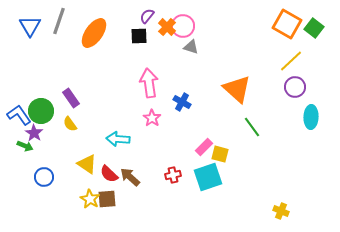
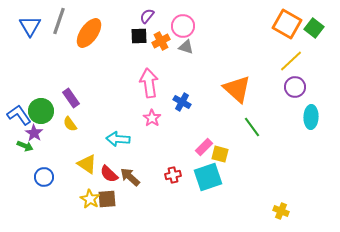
orange cross: moved 6 px left, 14 px down; rotated 18 degrees clockwise
orange ellipse: moved 5 px left
gray triangle: moved 5 px left
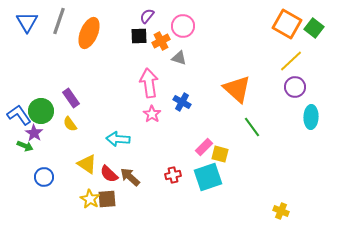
blue triangle: moved 3 px left, 4 px up
orange ellipse: rotated 12 degrees counterclockwise
gray triangle: moved 7 px left, 11 px down
pink star: moved 4 px up
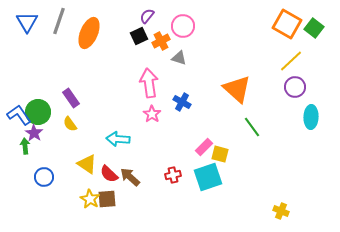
black square: rotated 24 degrees counterclockwise
green circle: moved 3 px left, 1 px down
green arrow: rotated 119 degrees counterclockwise
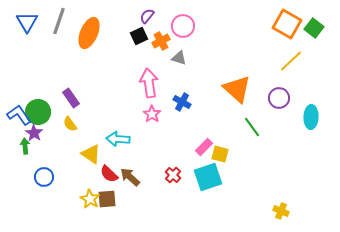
purple circle: moved 16 px left, 11 px down
yellow triangle: moved 4 px right, 10 px up
red cross: rotated 35 degrees counterclockwise
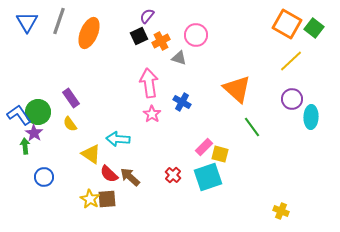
pink circle: moved 13 px right, 9 px down
purple circle: moved 13 px right, 1 px down
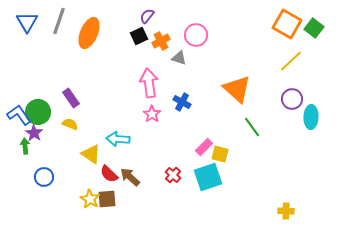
yellow semicircle: rotated 147 degrees clockwise
yellow cross: moved 5 px right; rotated 21 degrees counterclockwise
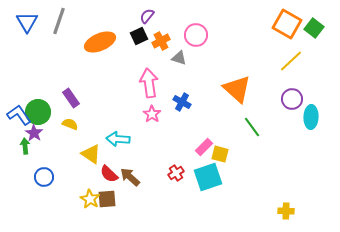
orange ellipse: moved 11 px right, 9 px down; rotated 44 degrees clockwise
red cross: moved 3 px right, 2 px up; rotated 14 degrees clockwise
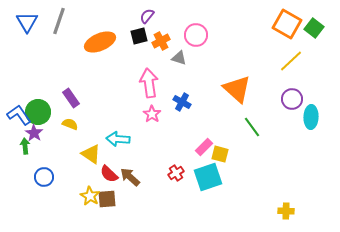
black square: rotated 12 degrees clockwise
yellow star: moved 3 px up
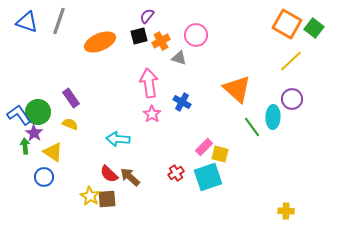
blue triangle: rotated 40 degrees counterclockwise
cyan ellipse: moved 38 px left
yellow triangle: moved 38 px left, 2 px up
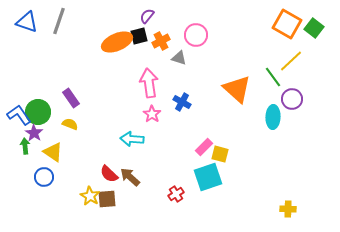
orange ellipse: moved 17 px right
green line: moved 21 px right, 50 px up
cyan arrow: moved 14 px right
red cross: moved 21 px down
yellow cross: moved 2 px right, 2 px up
